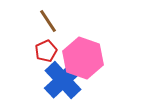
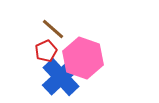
brown line: moved 5 px right, 8 px down; rotated 15 degrees counterclockwise
blue cross: moved 2 px left, 3 px up
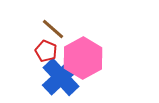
red pentagon: rotated 25 degrees counterclockwise
pink hexagon: rotated 12 degrees clockwise
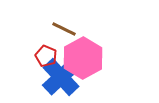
brown line: moved 11 px right; rotated 15 degrees counterclockwise
red pentagon: moved 5 px down
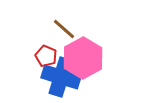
brown line: rotated 15 degrees clockwise
blue cross: rotated 30 degrees counterclockwise
